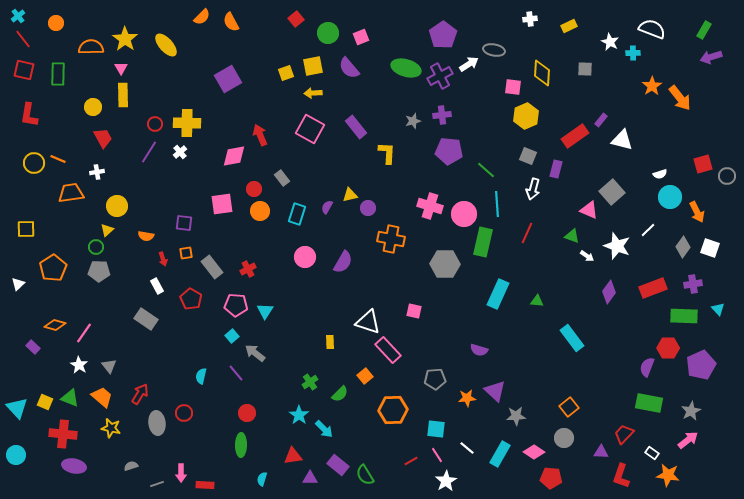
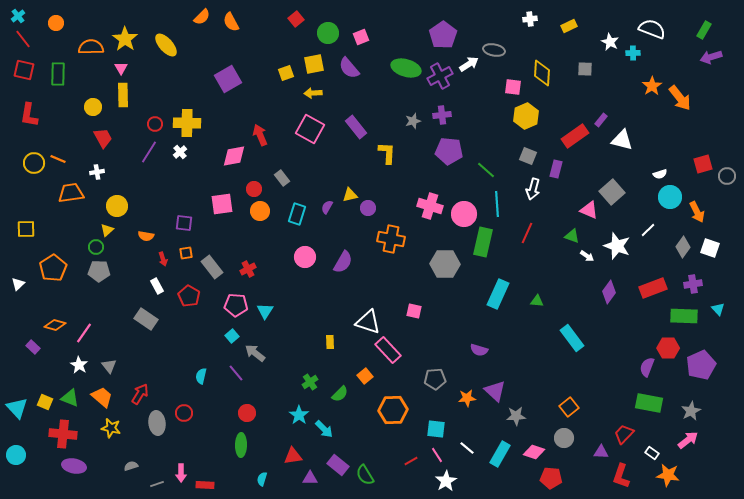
yellow square at (313, 66): moved 1 px right, 2 px up
red pentagon at (191, 299): moved 2 px left, 3 px up
pink diamond at (534, 452): rotated 15 degrees counterclockwise
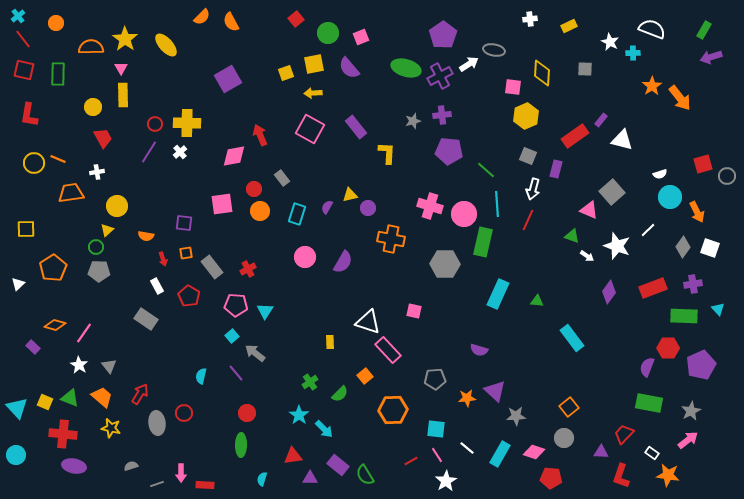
red line at (527, 233): moved 1 px right, 13 px up
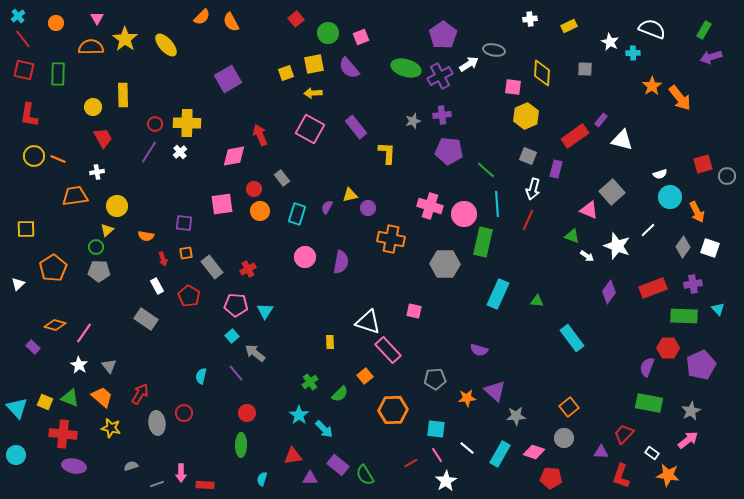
pink triangle at (121, 68): moved 24 px left, 50 px up
yellow circle at (34, 163): moved 7 px up
orange trapezoid at (71, 193): moved 4 px right, 3 px down
purple semicircle at (343, 262): moved 2 px left; rotated 20 degrees counterclockwise
red line at (411, 461): moved 2 px down
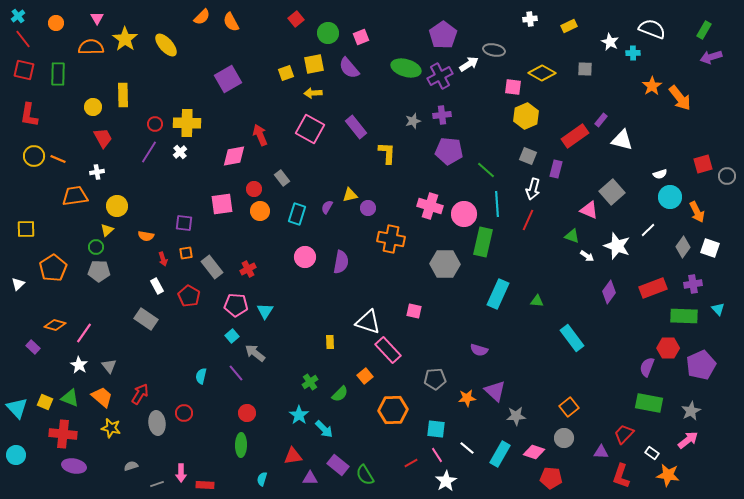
yellow diamond at (542, 73): rotated 64 degrees counterclockwise
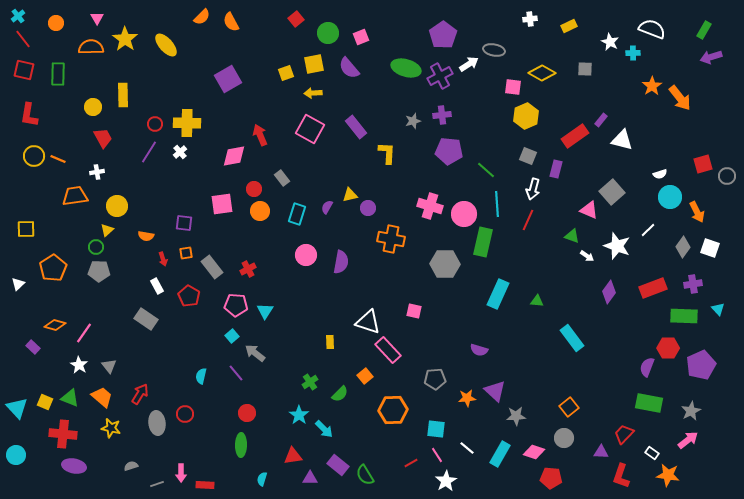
pink circle at (305, 257): moved 1 px right, 2 px up
red circle at (184, 413): moved 1 px right, 1 px down
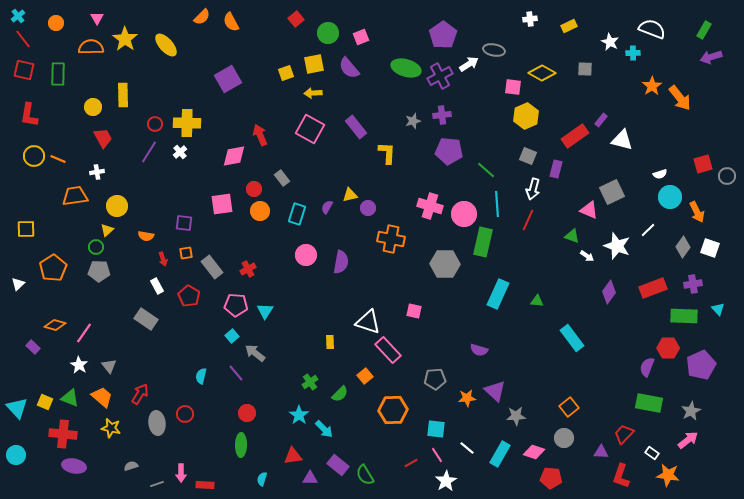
gray square at (612, 192): rotated 15 degrees clockwise
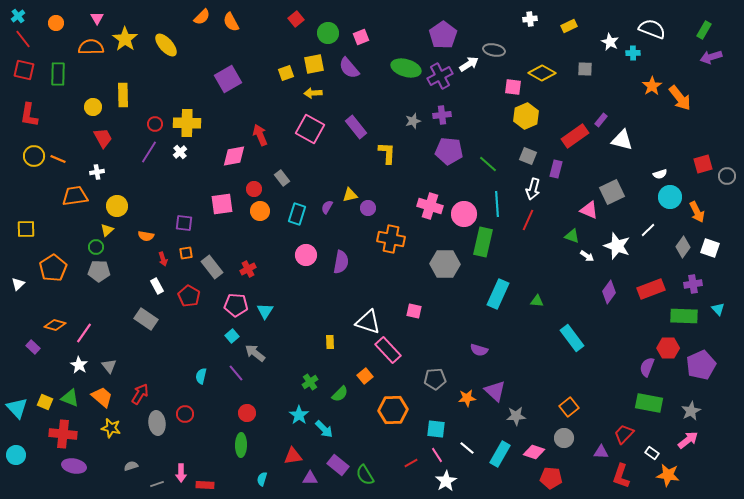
green line at (486, 170): moved 2 px right, 6 px up
red rectangle at (653, 288): moved 2 px left, 1 px down
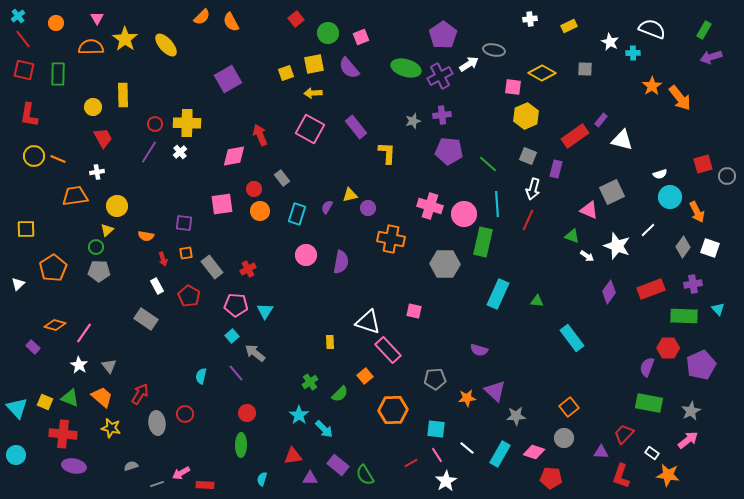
pink arrow at (181, 473): rotated 60 degrees clockwise
